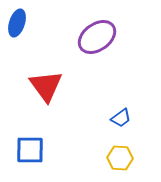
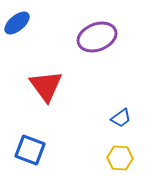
blue ellipse: rotated 32 degrees clockwise
purple ellipse: rotated 15 degrees clockwise
blue square: rotated 20 degrees clockwise
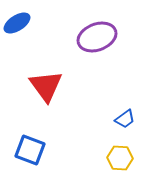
blue ellipse: rotated 8 degrees clockwise
blue trapezoid: moved 4 px right, 1 px down
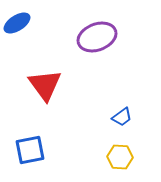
red triangle: moved 1 px left, 1 px up
blue trapezoid: moved 3 px left, 2 px up
blue square: rotated 32 degrees counterclockwise
yellow hexagon: moved 1 px up
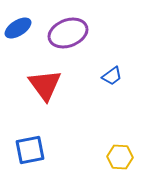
blue ellipse: moved 1 px right, 5 px down
purple ellipse: moved 29 px left, 4 px up
blue trapezoid: moved 10 px left, 41 px up
